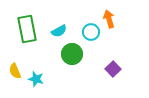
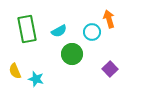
cyan circle: moved 1 px right
purple square: moved 3 px left
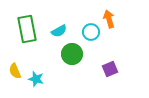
cyan circle: moved 1 px left
purple square: rotated 21 degrees clockwise
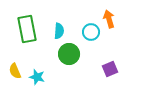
cyan semicircle: rotated 56 degrees counterclockwise
green circle: moved 3 px left
cyan star: moved 1 px right, 2 px up
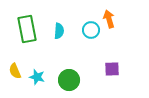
cyan circle: moved 2 px up
green circle: moved 26 px down
purple square: moved 2 px right; rotated 21 degrees clockwise
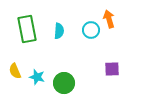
green circle: moved 5 px left, 3 px down
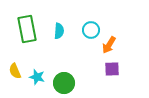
orange arrow: moved 26 px down; rotated 132 degrees counterclockwise
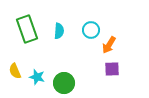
green rectangle: rotated 8 degrees counterclockwise
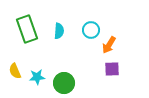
cyan star: rotated 21 degrees counterclockwise
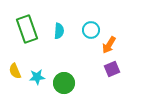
purple square: rotated 21 degrees counterclockwise
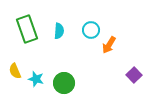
purple square: moved 22 px right, 6 px down; rotated 21 degrees counterclockwise
cyan star: moved 1 px left, 2 px down; rotated 21 degrees clockwise
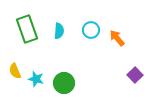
orange arrow: moved 8 px right, 7 px up; rotated 108 degrees clockwise
purple square: moved 1 px right
